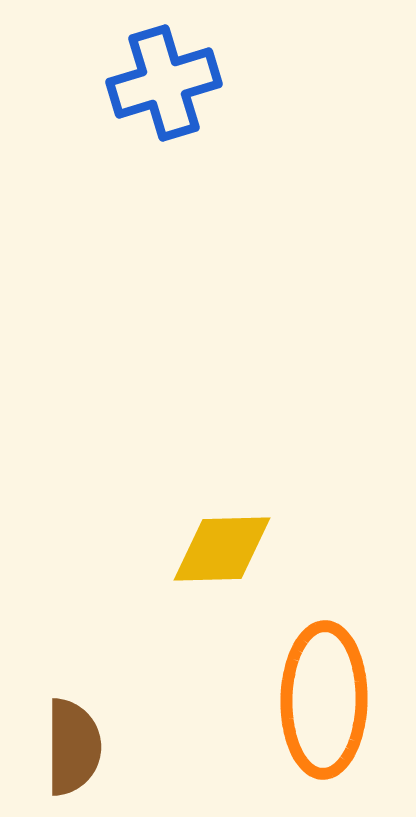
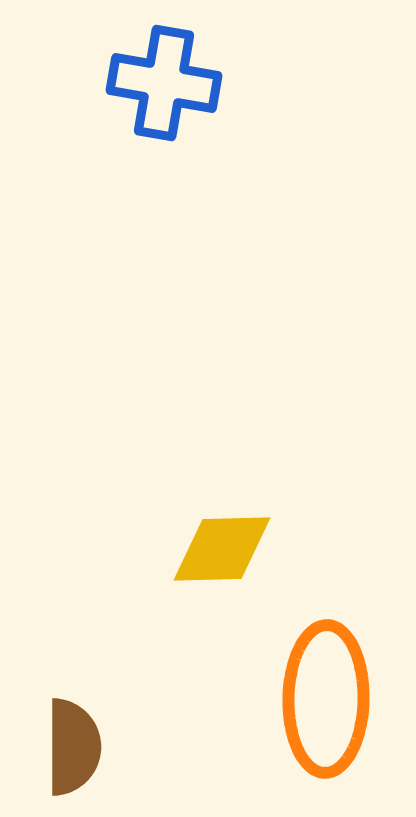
blue cross: rotated 27 degrees clockwise
orange ellipse: moved 2 px right, 1 px up
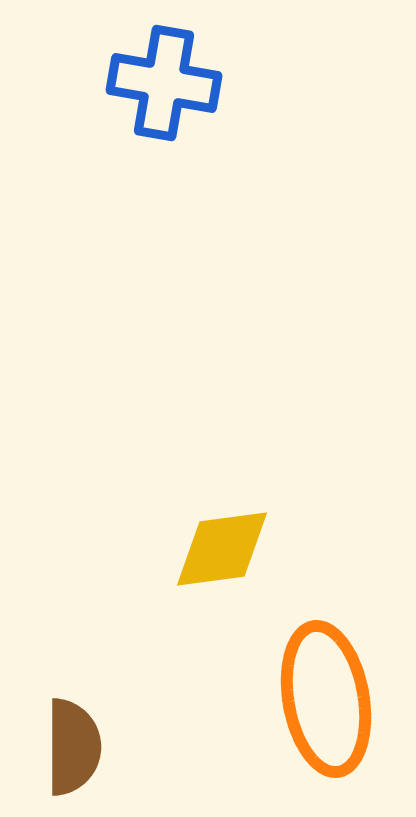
yellow diamond: rotated 6 degrees counterclockwise
orange ellipse: rotated 11 degrees counterclockwise
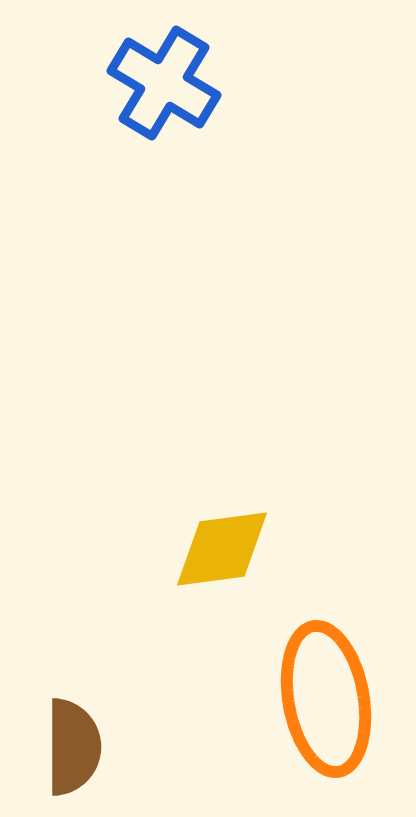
blue cross: rotated 21 degrees clockwise
